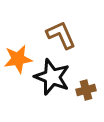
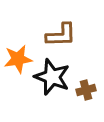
brown L-shape: rotated 112 degrees clockwise
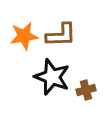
orange star: moved 6 px right, 23 px up
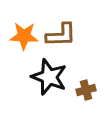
orange star: rotated 12 degrees clockwise
black star: moved 3 px left
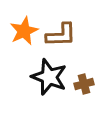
orange star: moved 5 px up; rotated 28 degrees counterclockwise
brown cross: moved 2 px left, 6 px up
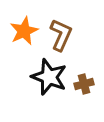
brown L-shape: rotated 64 degrees counterclockwise
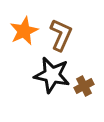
black star: moved 3 px right, 2 px up; rotated 9 degrees counterclockwise
brown cross: moved 2 px down; rotated 12 degrees counterclockwise
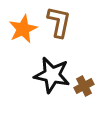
orange star: moved 1 px left, 2 px up
brown L-shape: moved 2 px left, 13 px up; rotated 12 degrees counterclockwise
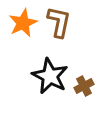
orange star: moved 6 px up
black star: moved 2 px left, 1 px down; rotated 15 degrees clockwise
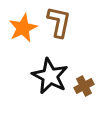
orange star: moved 5 px down
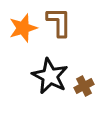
brown L-shape: rotated 12 degrees counterclockwise
orange star: rotated 8 degrees clockwise
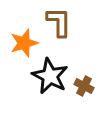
orange star: moved 1 px right, 15 px down
brown cross: rotated 36 degrees counterclockwise
